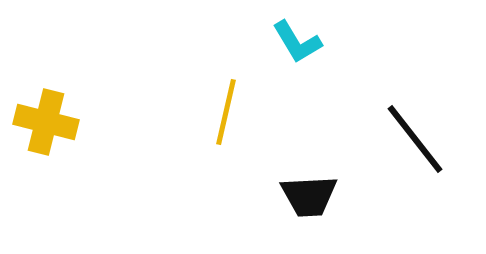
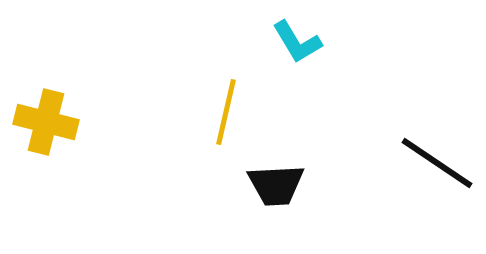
black line: moved 22 px right, 24 px down; rotated 18 degrees counterclockwise
black trapezoid: moved 33 px left, 11 px up
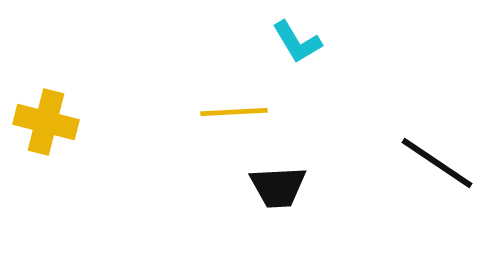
yellow line: moved 8 px right; rotated 74 degrees clockwise
black trapezoid: moved 2 px right, 2 px down
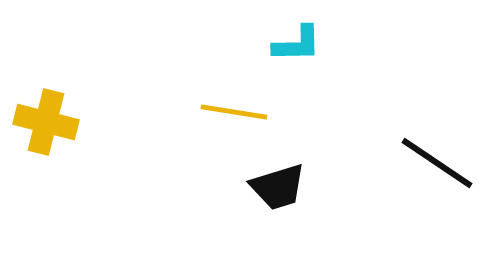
cyan L-shape: moved 2 px down; rotated 60 degrees counterclockwise
yellow line: rotated 12 degrees clockwise
black trapezoid: rotated 14 degrees counterclockwise
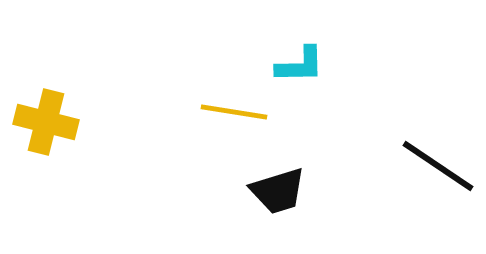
cyan L-shape: moved 3 px right, 21 px down
black line: moved 1 px right, 3 px down
black trapezoid: moved 4 px down
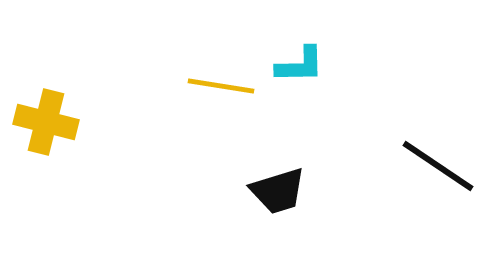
yellow line: moved 13 px left, 26 px up
